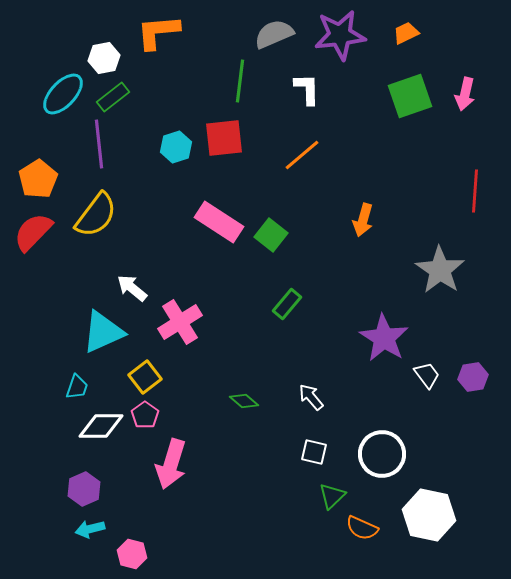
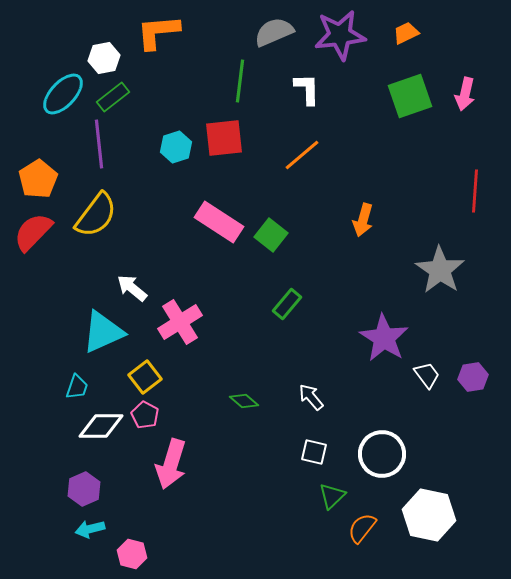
gray semicircle at (274, 34): moved 2 px up
pink pentagon at (145, 415): rotated 8 degrees counterclockwise
orange semicircle at (362, 528): rotated 104 degrees clockwise
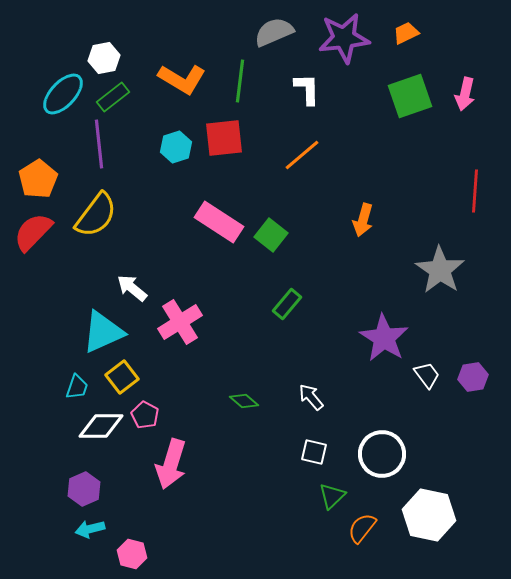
orange L-shape at (158, 32): moved 24 px right, 47 px down; rotated 144 degrees counterclockwise
purple star at (340, 35): moved 4 px right, 3 px down
yellow square at (145, 377): moved 23 px left
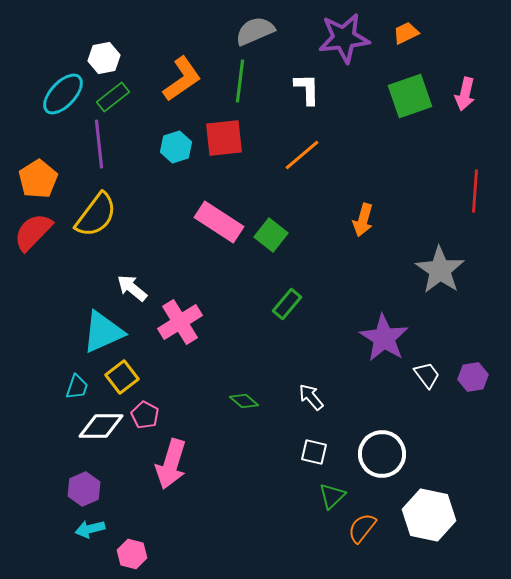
gray semicircle at (274, 32): moved 19 px left, 1 px up
orange L-shape at (182, 79): rotated 66 degrees counterclockwise
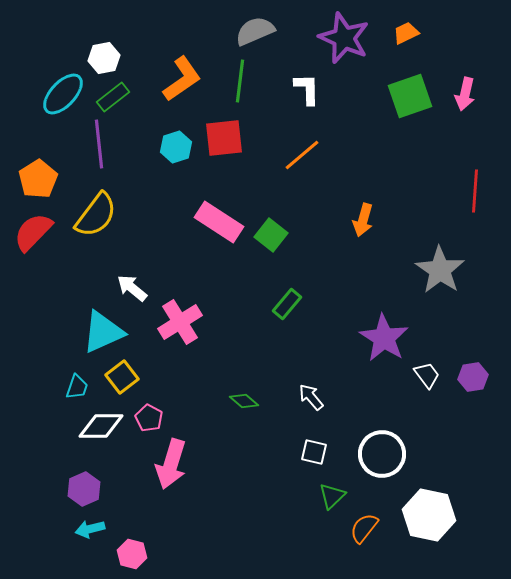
purple star at (344, 38): rotated 30 degrees clockwise
pink pentagon at (145, 415): moved 4 px right, 3 px down
orange semicircle at (362, 528): moved 2 px right
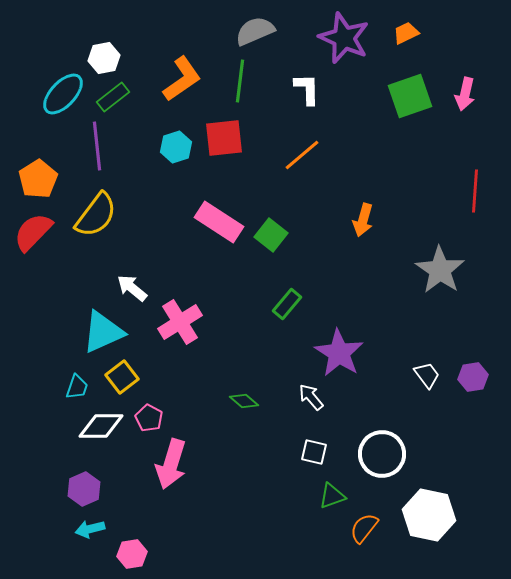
purple line at (99, 144): moved 2 px left, 2 px down
purple star at (384, 338): moved 45 px left, 15 px down
green triangle at (332, 496): rotated 24 degrees clockwise
pink hexagon at (132, 554): rotated 24 degrees counterclockwise
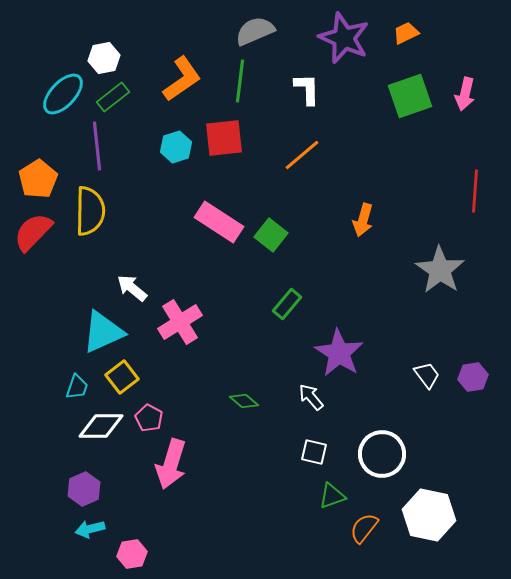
yellow semicircle at (96, 215): moved 6 px left, 4 px up; rotated 36 degrees counterclockwise
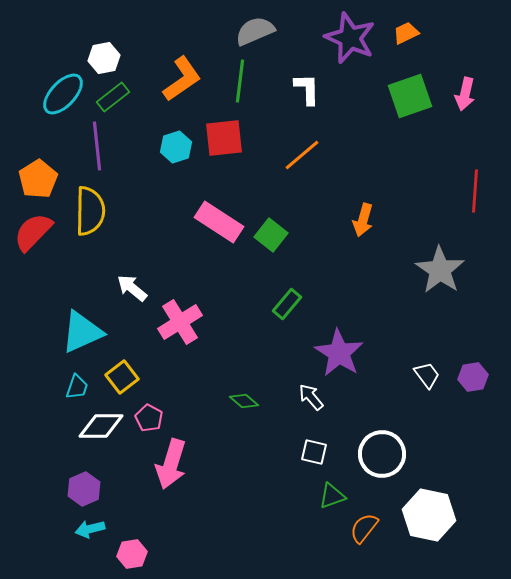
purple star at (344, 38): moved 6 px right
cyan triangle at (103, 332): moved 21 px left
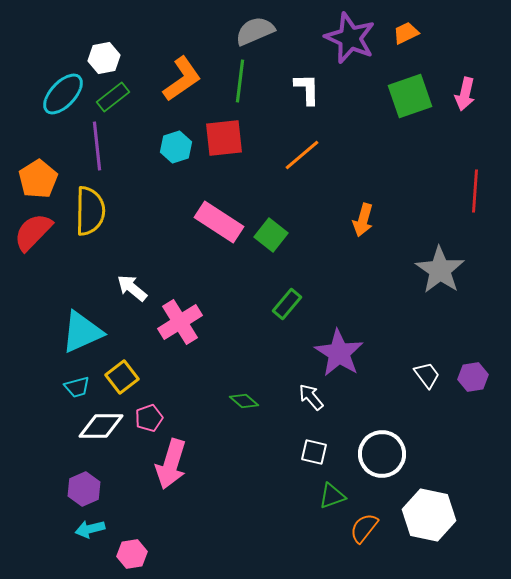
cyan trapezoid at (77, 387): rotated 56 degrees clockwise
pink pentagon at (149, 418): rotated 24 degrees clockwise
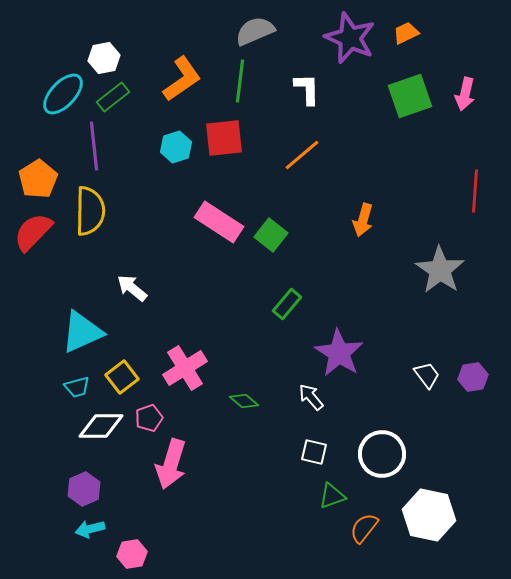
purple line at (97, 146): moved 3 px left
pink cross at (180, 322): moved 5 px right, 46 px down
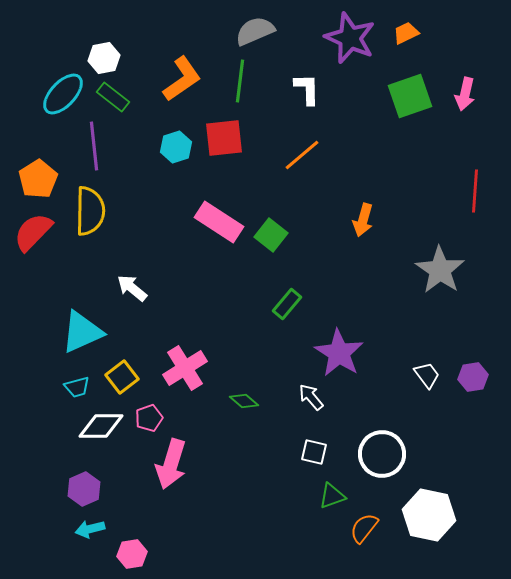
green rectangle at (113, 97): rotated 76 degrees clockwise
